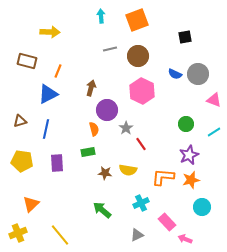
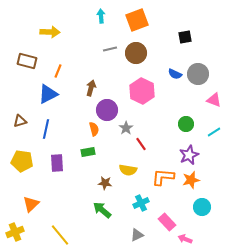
brown circle: moved 2 px left, 3 px up
brown star: moved 10 px down
yellow cross: moved 3 px left, 1 px up
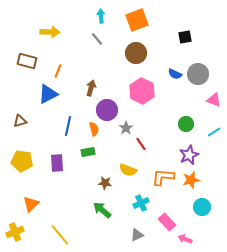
gray line: moved 13 px left, 10 px up; rotated 64 degrees clockwise
blue line: moved 22 px right, 3 px up
yellow semicircle: rotated 12 degrees clockwise
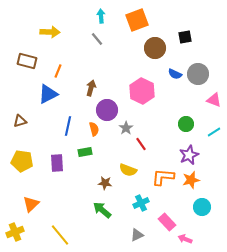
brown circle: moved 19 px right, 5 px up
green rectangle: moved 3 px left
